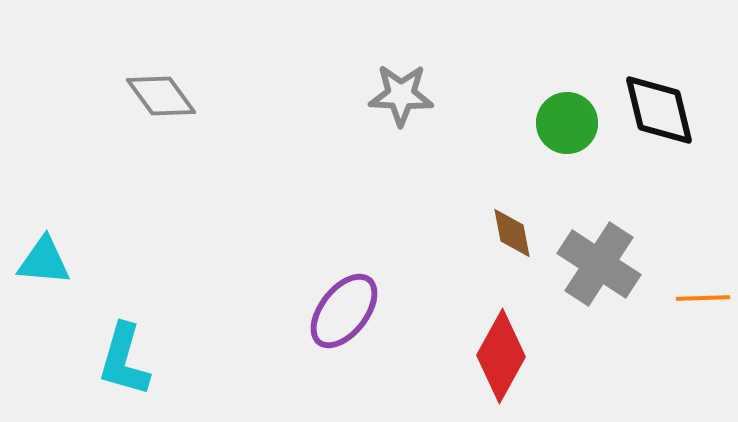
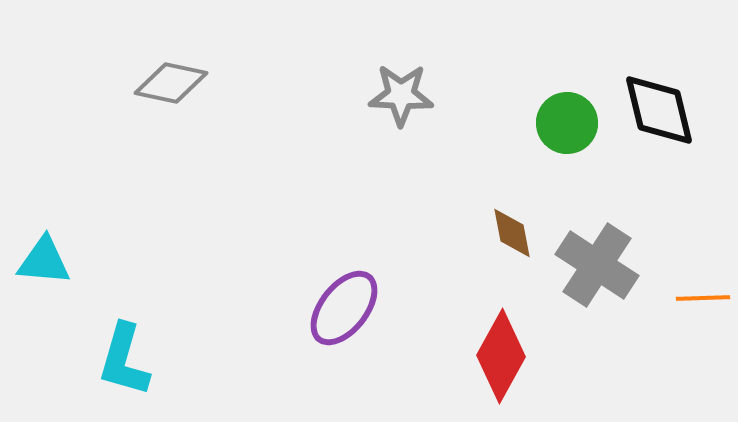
gray diamond: moved 10 px right, 13 px up; rotated 42 degrees counterclockwise
gray cross: moved 2 px left, 1 px down
purple ellipse: moved 3 px up
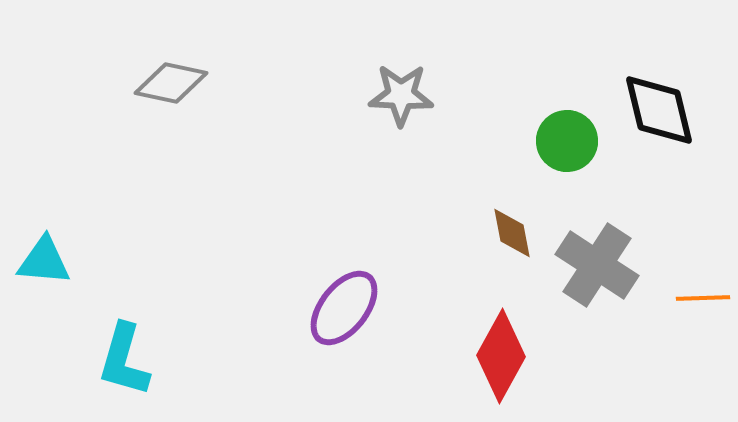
green circle: moved 18 px down
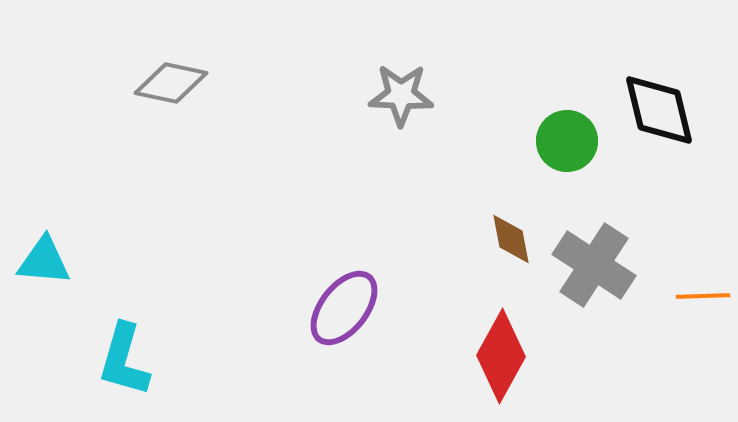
brown diamond: moved 1 px left, 6 px down
gray cross: moved 3 px left
orange line: moved 2 px up
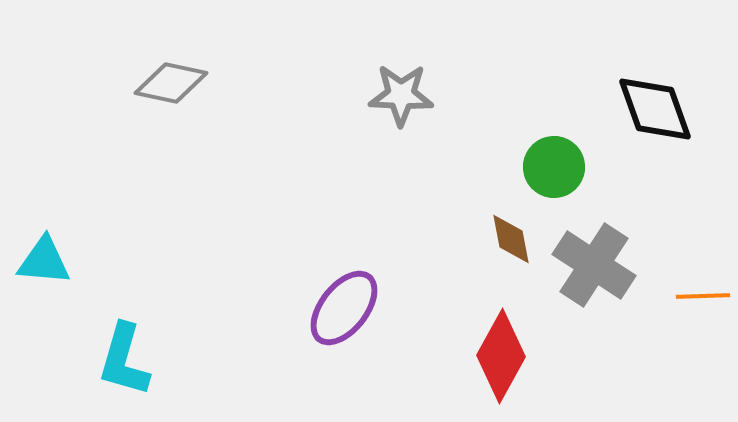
black diamond: moved 4 px left, 1 px up; rotated 6 degrees counterclockwise
green circle: moved 13 px left, 26 px down
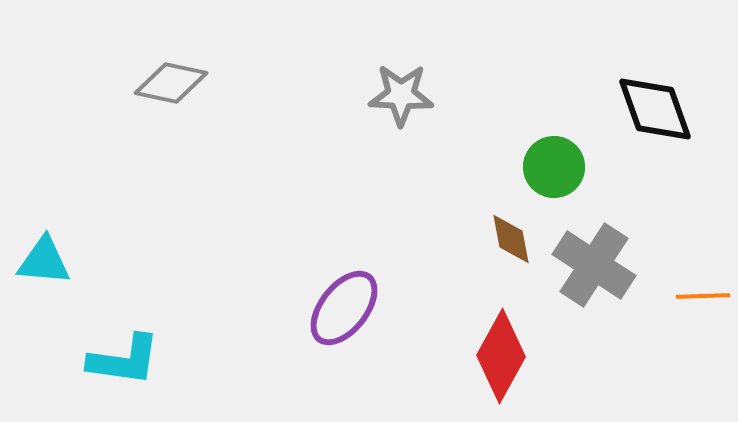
cyan L-shape: rotated 98 degrees counterclockwise
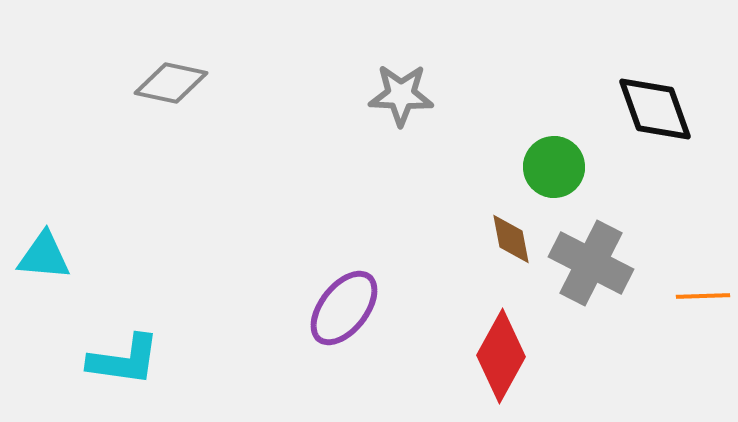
cyan triangle: moved 5 px up
gray cross: moved 3 px left, 2 px up; rotated 6 degrees counterclockwise
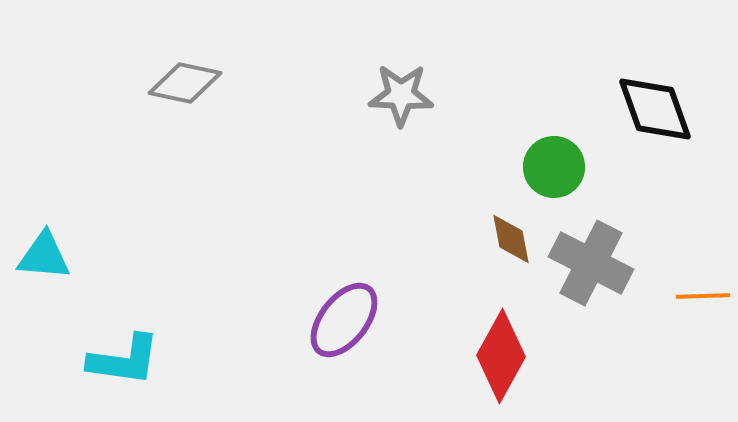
gray diamond: moved 14 px right
purple ellipse: moved 12 px down
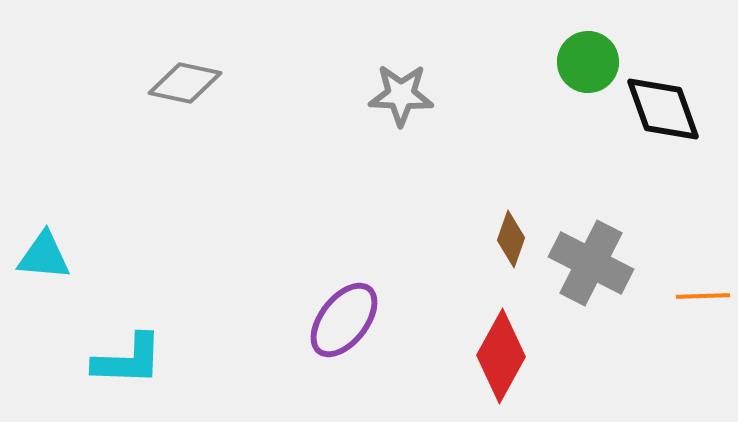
black diamond: moved 8 px right
green circle: moved 34 px right, 105 px up
brown diamond: rotated 30 degrees clockwise
cyan L-shape: moved 4 px right; rotated 6 degrees counterclockwise
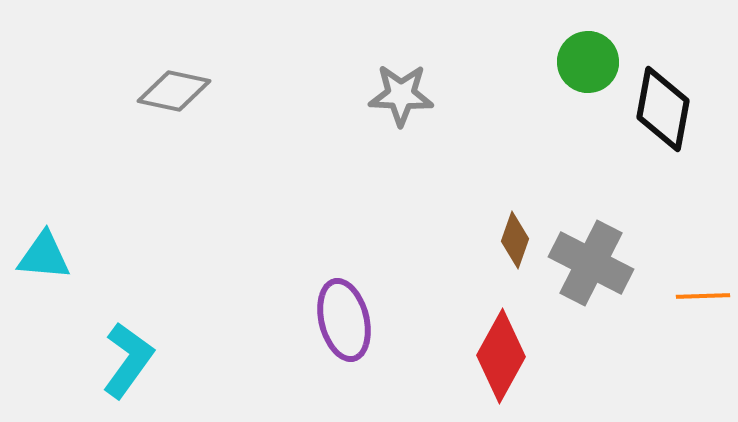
gray diamond: moved 11 px left, 8 px down
black diamond: rotated 30 degrees clockwise
brown diamond: moved 4 px right, 1 px down
purple ellipse: rotated 52 degrees counterclockwise
cyan L-shape: rotated 56 degrees counterclockwise
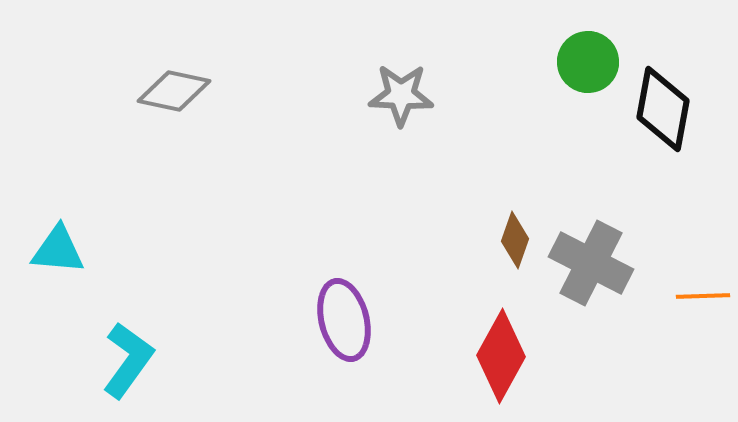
cyan triangle: moved 14 px right, 6 px up
